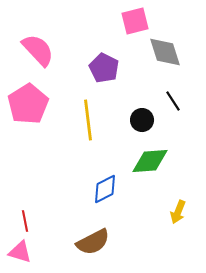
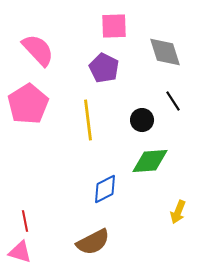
pink square: moved 21 px left, 5 px down; rotated 12 degrees clockwise
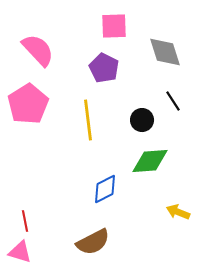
yellow arrow: rotated 90 degrees clockwise
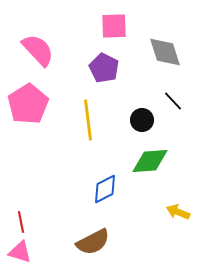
black line: rotated 10 degrees counterclockwise
red line: moved 4 px left, 1 px down
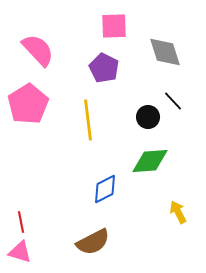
black circle: moved 6 px right, 3 px up
yellow arrow: rotated 40 degrees clockwise
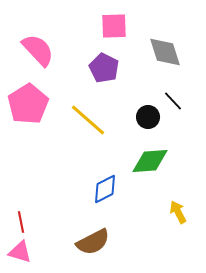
yellow line: rotated 42 degrees counterclockwise
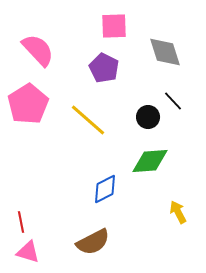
pink triangle: moved 8 px right
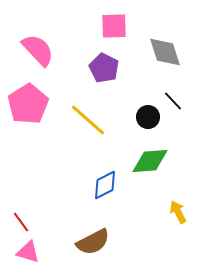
blue diamond: moved 4 px up
red line: rotated 25 degrees counterclockwise
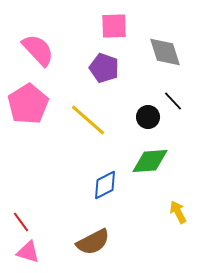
purple pentagon: rotated 8 degrees counterclockwise
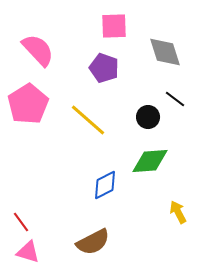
black line: moved 2 px right, 2 px up; rotated 10 degrees counterclockwise
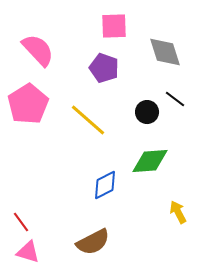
black circle: moved 1 px left, 5 px up
